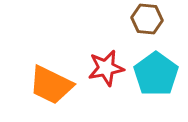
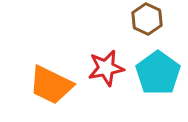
brown hexagon: rotated 20 degrees clockwise
cyan pentagon: moved 2 px right, 1 px up
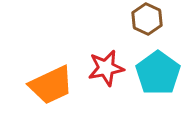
orange trapezoid: rotated 51 degrees counterclockwise
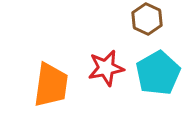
cyan pentagon: rotated 6 degrees clockwise
orange trapezoid: rotated 57 degrees counterclockwise
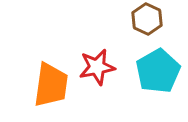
red star: moved 9 px left, 1 px up
cyan pentagon: moved 2 px up
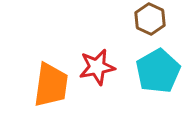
brown hexagon: moved 3 px right
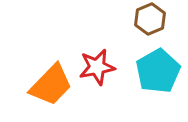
brown hexagon: rotated 12 degrees clockwise
orange trapezoid: rotated 36 degrees clockwise
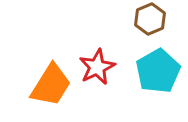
red star: rotated 15 degrees counterclockwise
orange trapezoid: rotated 12 degrees counterclockwise
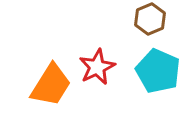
cyan pentagon: rotated 18 degrees counterclockwise
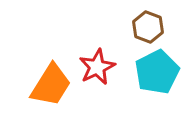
brown hexagon: moved 2 px left, 8 px down; rotated 16 degrees counterclockwise
cyan pentagon: moved 1 px left, 1 px down; rotated 21 degrees clockwise
